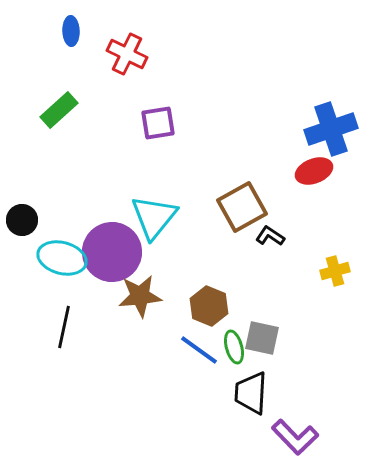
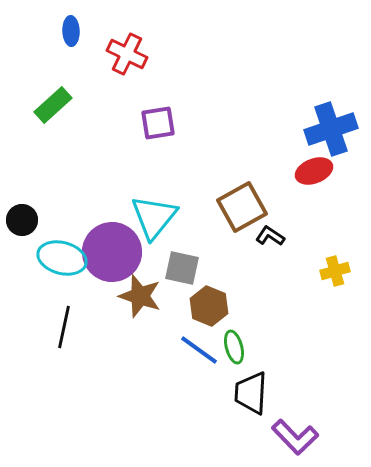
green rectangle: moved 6 px left, 5 px up
brown star: rotated 24 degrees clockwise
gray square: moved 80 px left, 70 px up
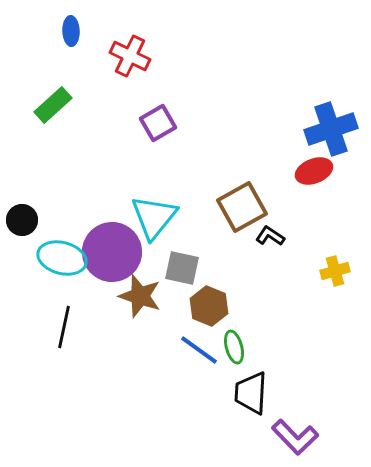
red cross: moved 3 px right, 2 px down
purple square: rotated 21 degrees counterclockwise
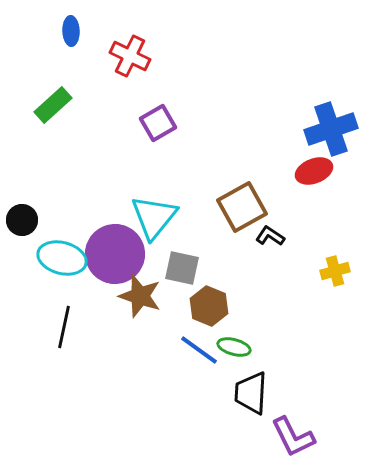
purple circle: moved 3 px right, 2 px down
green ellipse: rotated 60 degrees counterclockwise
purple L-shape: moved 2 px left; rotated 18 degrees clockwise
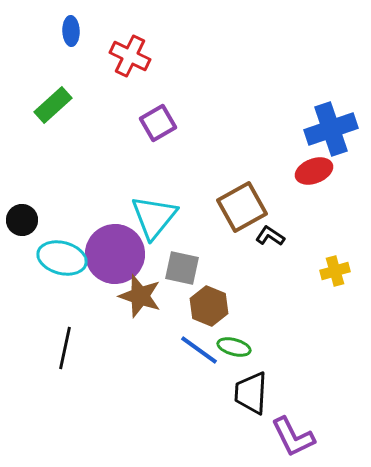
black line: moved 1 px right, 21 px down
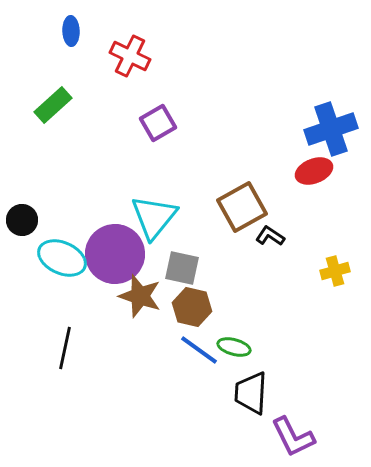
cyan ellipse: rotated 9 degrees clockwise
brown hexagon: moved 17 px left, 1 px down; rotated 9 degrees counterclockwise
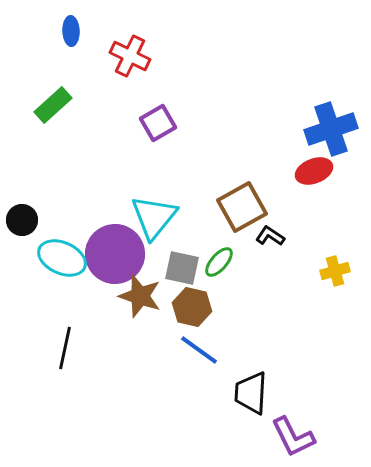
green ellipse: moved 15 px left, 85 px up; rotated 64 degrees counterclockwise
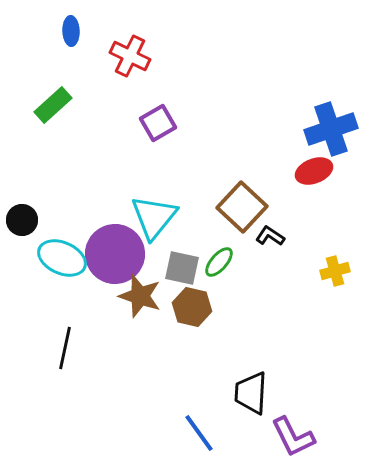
brown square: rotated 18 degrees counterclockwise
blue line: moved 83 px down; rotated 18 degrees clockwise
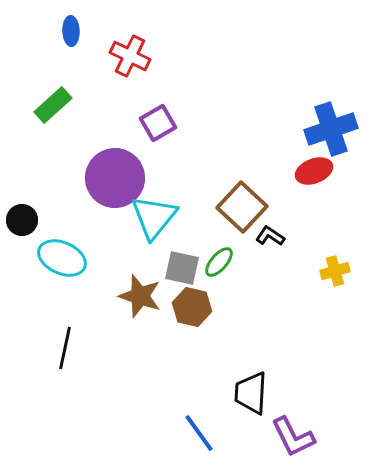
purple circle: moved 76 px up
